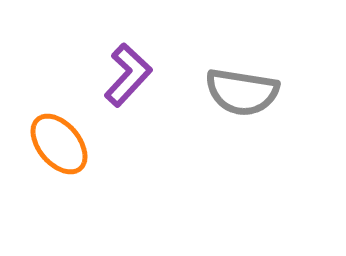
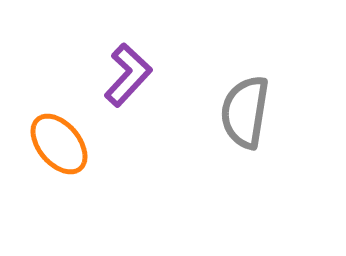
gray semicircle: moved 3 px right, 20 px down; rotated 90 degrees clockwise
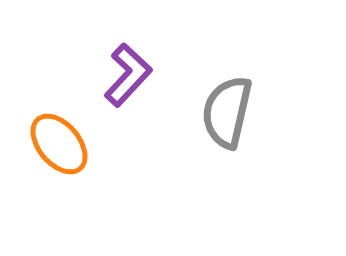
gray semicircle: moved 18 px left; rotated 4 degrees clockwise
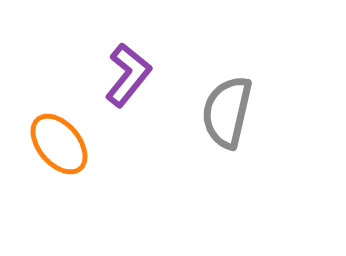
purple L-shape: rotated 4 degrees counterclockwise
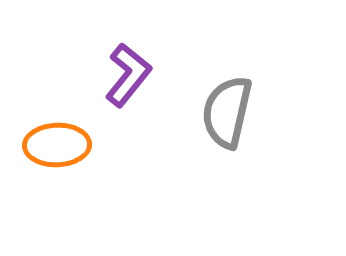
orange ellipse: moved 2 px left, 1 px down; rotated 52 degrees counterclockwise
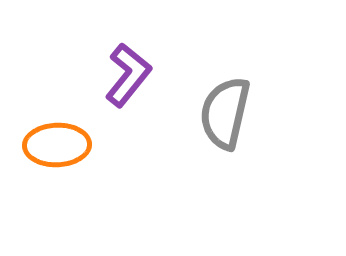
gray semicircle: moved 2 px left, 1 px down
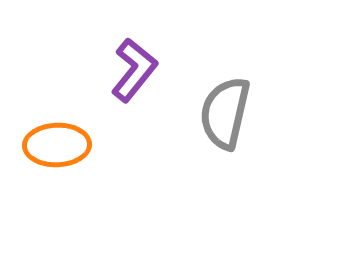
purple L-shape: moved 6 px right, 5 px up
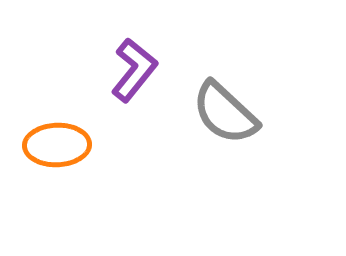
gray semicircle: rotated 60 degrees counterclockwise
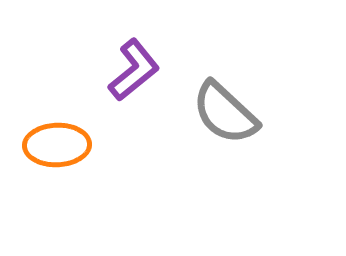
purple L-shape: rotated 12 degrees clockwise
